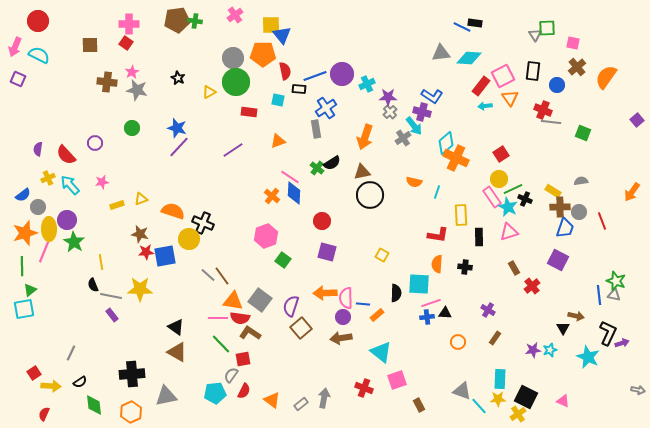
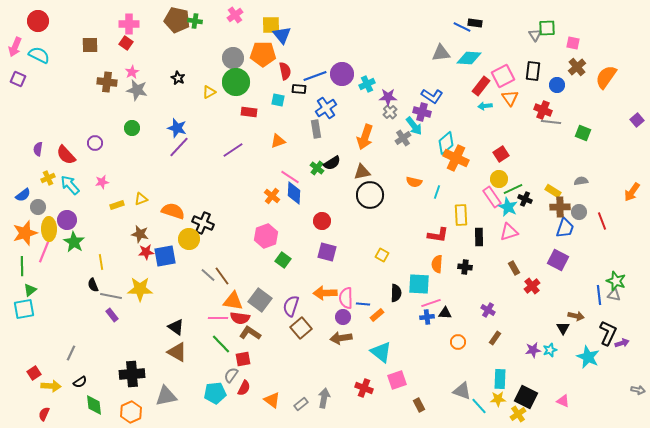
brown pentagon at (177, 20): rotated 20 degrees clockwise
red semicircle at (244, 391): moved 3 px up
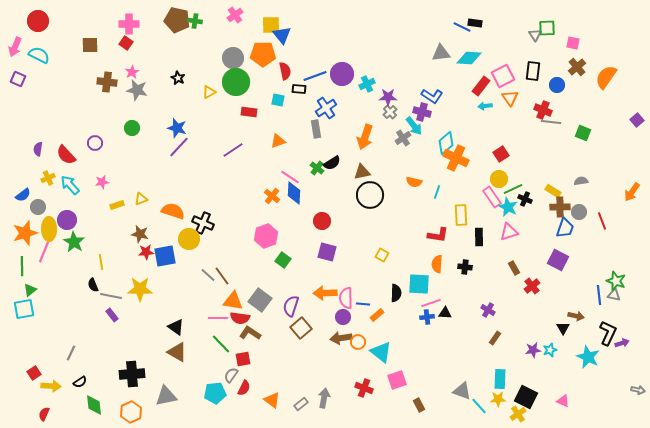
orange circle at (458, 342): moved 100 px left
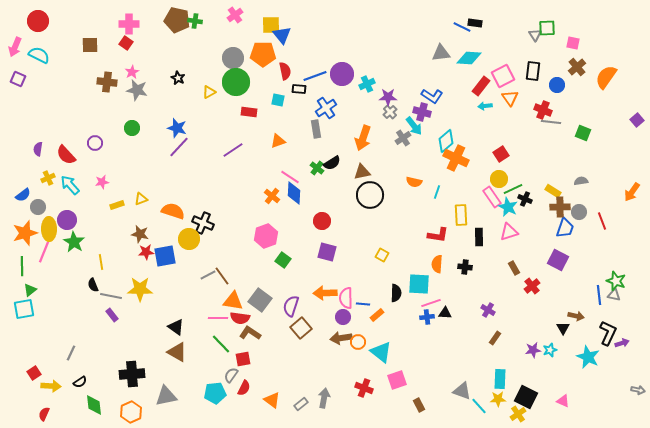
orange arrow at (365, 137): moved 2 px left, 1 px down
cyan diamond at (446, 143): moved 2 px up
gray line at (208, 275): rotated 70 degrees counterclockwise
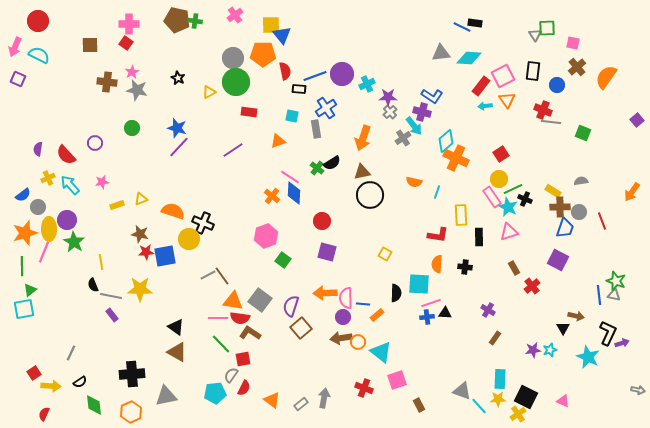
orange triangle at (510, 98): moved 3 px left, 2 px down
cyan square at (278, 100): moved 14 px right, 16 px down
yellow square at (382, 255): moved 3 px right, 1 px up
